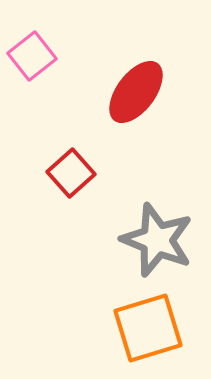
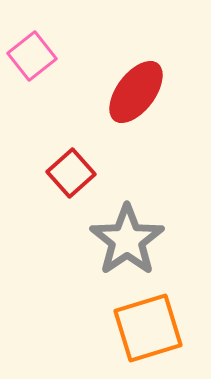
gray star: moved 30 px left; rotated 16 degrees clockwise
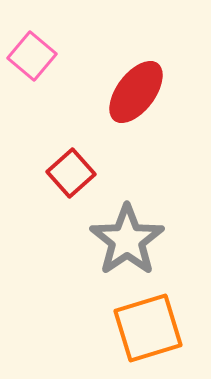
pink square: rotated 12 degrees counterclockwise
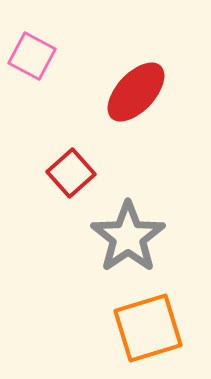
pink square: rotated 12 degrees counterclockwise
red ellipse: rotated 6 degrees clockwise
gray star: moved 1 px right, 3 px up
